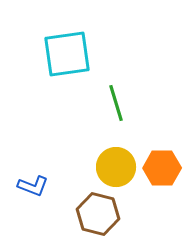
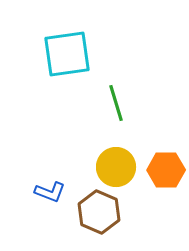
orange hexagon: moved 4 px right, 2 px down
blue L-shape: moved 17 px right, 6 px down
brown hexagon: moved 1 px right, 2 px up; rotated 9 degrees clockwise
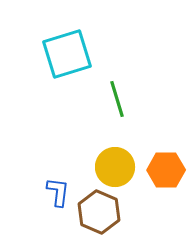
cyan square: rotated 9 degrees counterclockwise
green line: moved 1 px right, 4 px up
yellow circle: moved 1 px left
blue L-shape: moved 8 px right; rotated 104 degrees counterclockwise
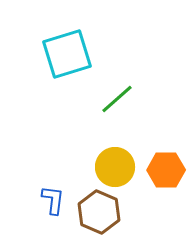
green line: rotated 66 degrees clockwise
blue L-shape: moved 5 px left, 8 px down
